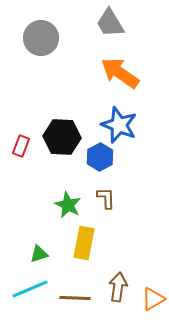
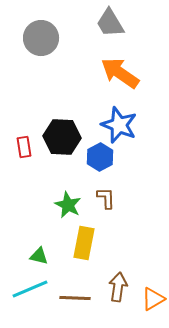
red rectangle: moved 3 px right, 1 px down; rotated 30 degrees counterclockwise
green triangle: moved 2 px down; rotated 30 degrees clockwise
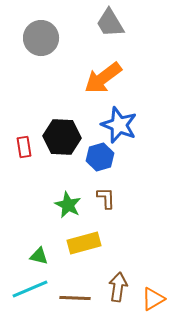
orange arrow: moved 17 px left, 5 px down; rotated 72 degrees counterclockwise
blue hexagon: rotated 12 degrees clockwise
yellow rectangle: rotated 64 degrees clockwise
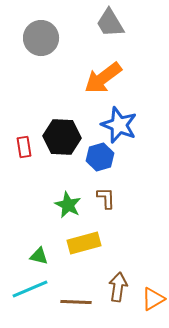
brown line: moved 1 px right, 4 px down
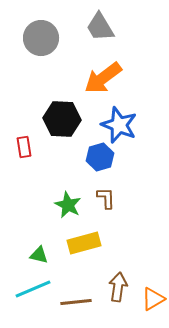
gray trapezoid: moved 10 px left, 4 px down
black hexagon: moved 18 px up
green triangle: moved 1 px up
cyan line: moved 3 px right
brown line: rotated 8 degrees counterclockwise
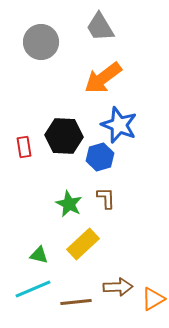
gray circle: moved 4 px down
black hexagon: moved 2 px right, 17 px down
green star: moved 1 px right, 1 px up
yellow rectangle: moved 1 px left, 1 px down; rotated 28 degrees counterclockwise
brown arrow: rotated 80 degrees clockwise
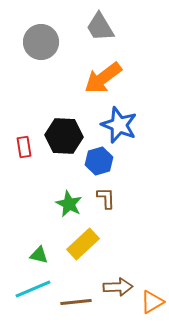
blue hexagon: moved 1 px left, 4 px down
orange triangle: moved 1 px left, 3 px down
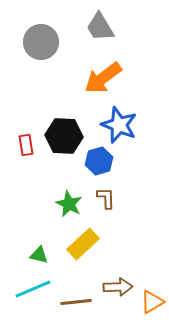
red rectangle: moved 2 px right, 2 px up
